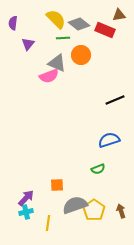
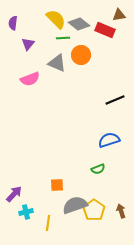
pink semicircle: moved 19 px left, 3 px down
purple arrow: moved 12 px left, 4 px up
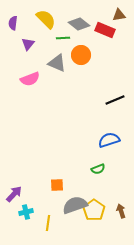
yellow semicircle: moved 10 px left
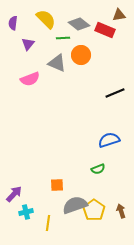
black line: moved 7 px up
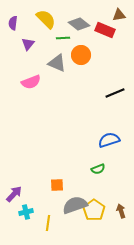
pink semicircle: moved 1 px right, 3 px down
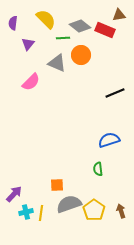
gray diamond: moved 1 px right, 2 px down
pink semicircle: rotated 24 degrees counterclockwise
green semicircle: rotated 104 degrees clockwise
gray semicircle: moved 6 px left, 1 px up
yellow line: moved 7 px left, 10 px up
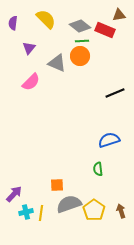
green line: moved 19 px right, 3 px down
purple triangle: moved 1 px right, 4 px down
orange circle: moved 1 px left, 1 px down
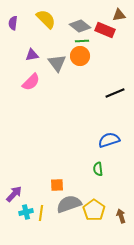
purple triangle: moved 3 px right, 7 px down; rotated 40 degrees clockwise
gray triangle: rotated 30 degrees clockwise
brown arrow: moved 5 px down
